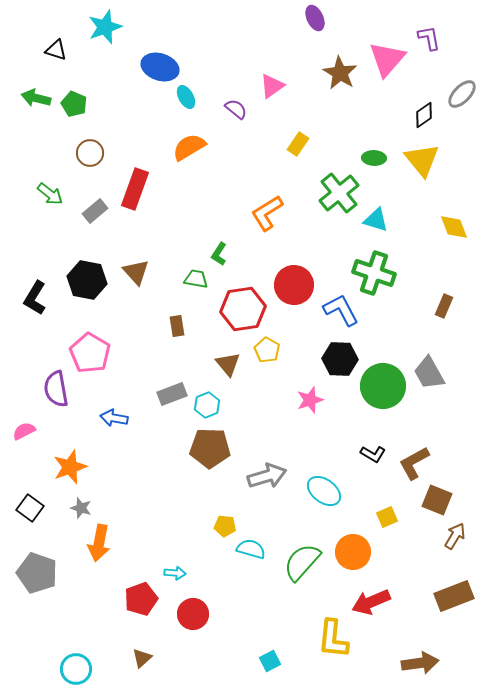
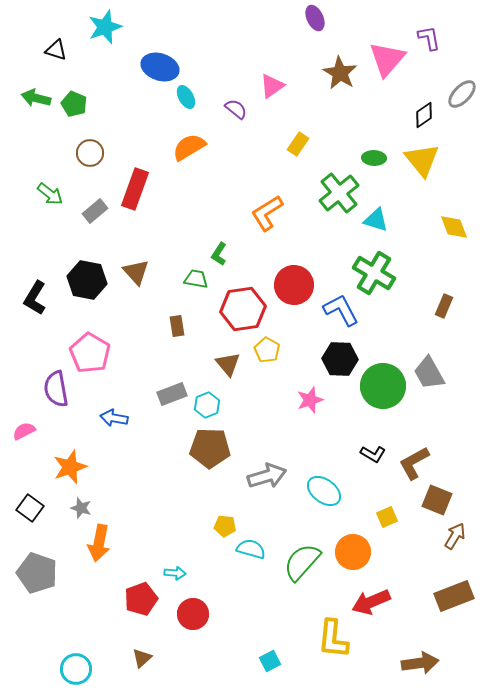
green cross at (374, 273): rotated 12 degrees clockwise
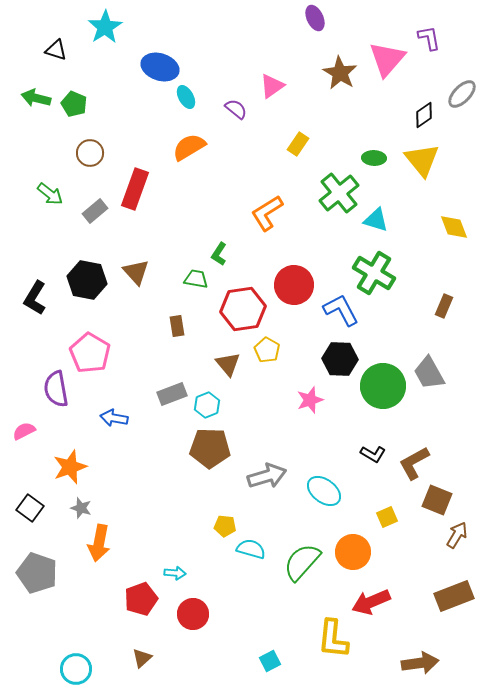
cyan star at (105, 27): rotated 12 degrees counterclockwise
brown arrow at (455, 536): moved 2 px right, 1 px up
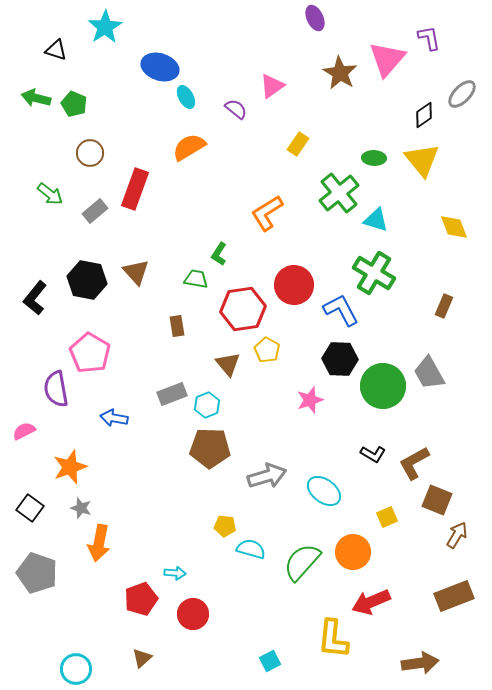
black L-shape at (35, 298): rotated 8 degrees clockwise
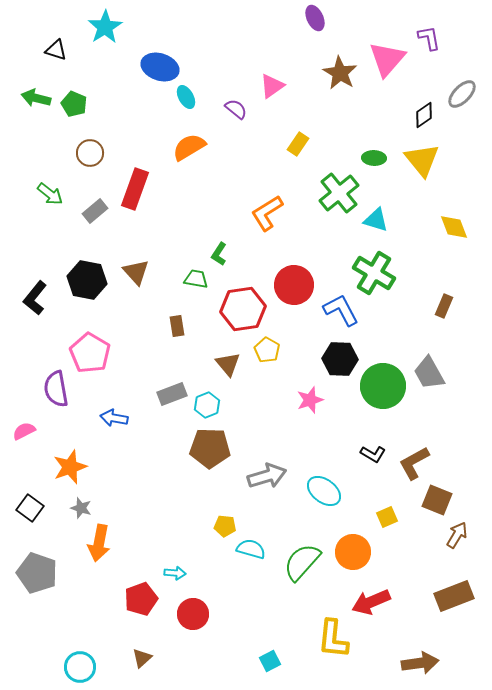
cyan circle at (76, 669): moved 4 px right, 2 px up
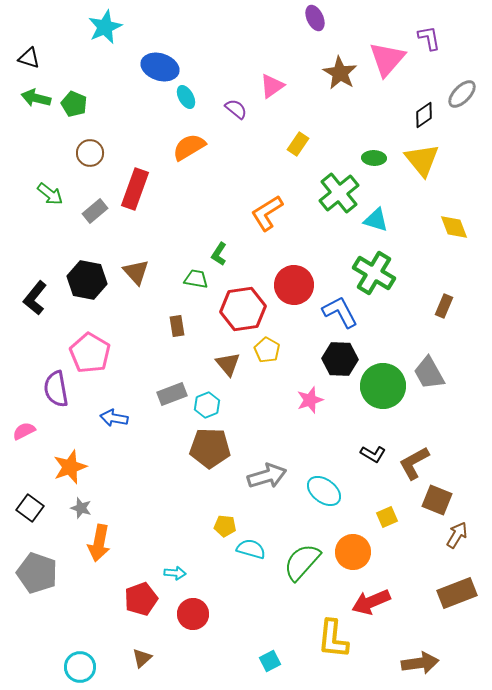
cyan star at (105, 27): rotated 8 degrees clockwise
black triangle at (56, 50): moved 27 px left, 8 px down
blue L-shape at (341, 310): moved 1 px left, 2 px down
brown rectangle at (454, 596): moved 3 px right, 3 px up
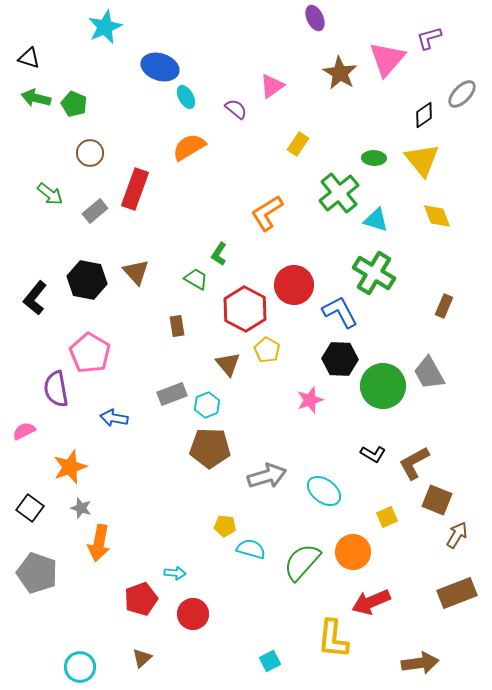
purple L-shape at (429, 38): rotated 96 degrees counterclockwise
yellow diamond at (454, 227): moved 17 px left, 11 px up
green trapezoid at (196, 279): rotated 20 degrees clockwise
red hexagon at (243, 309): moved 2 px right; rotated 24 degrees counterclockwise
